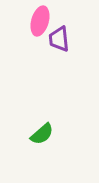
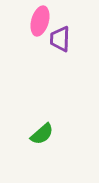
purple trapezoid: moved 1 px right; rotated 8 degrees clockwise
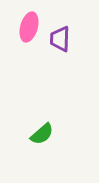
pink ellipse: moved 11 px left, 6 px down
